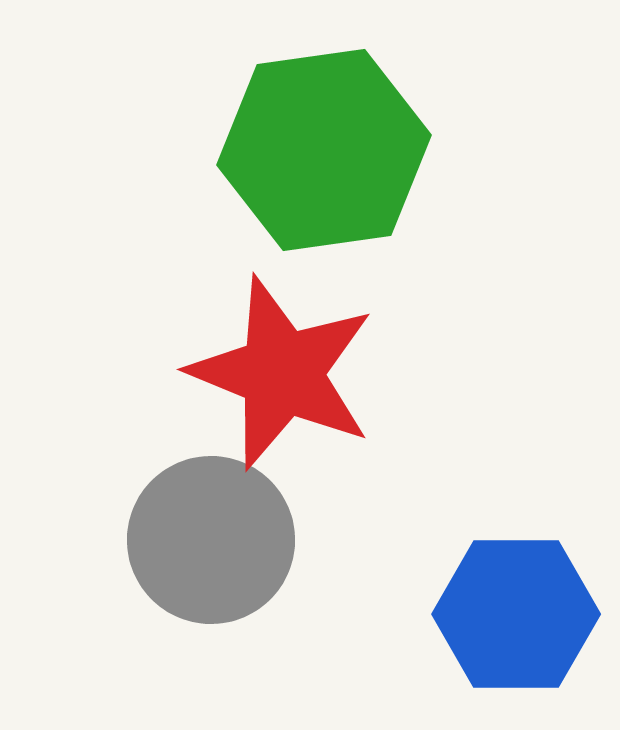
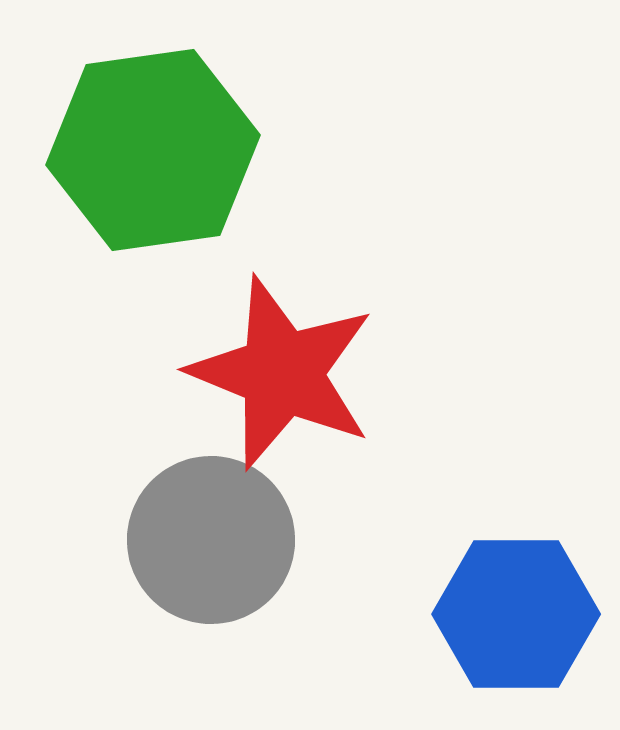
green hexagon: moved 171 px left
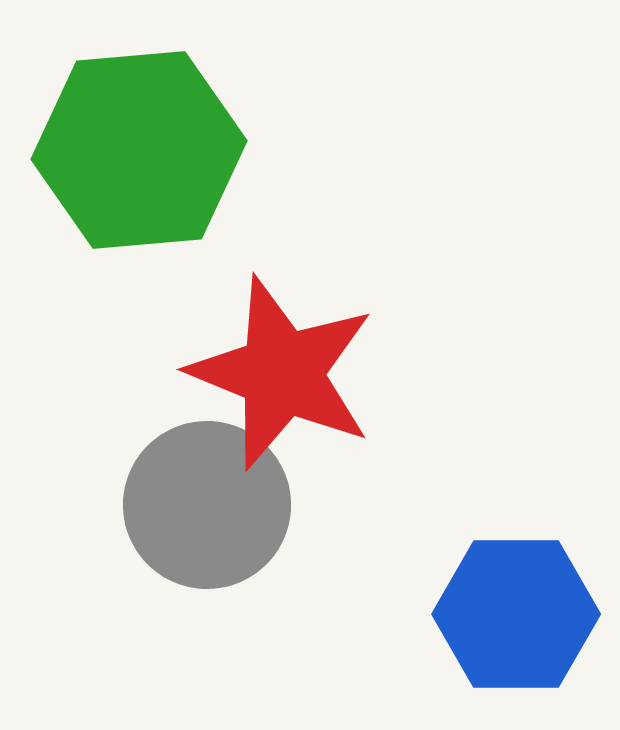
green hexagon: moved 14 px left; rotated 3 degrees clockwise
gray circle: moved 4 px left, 35 px up
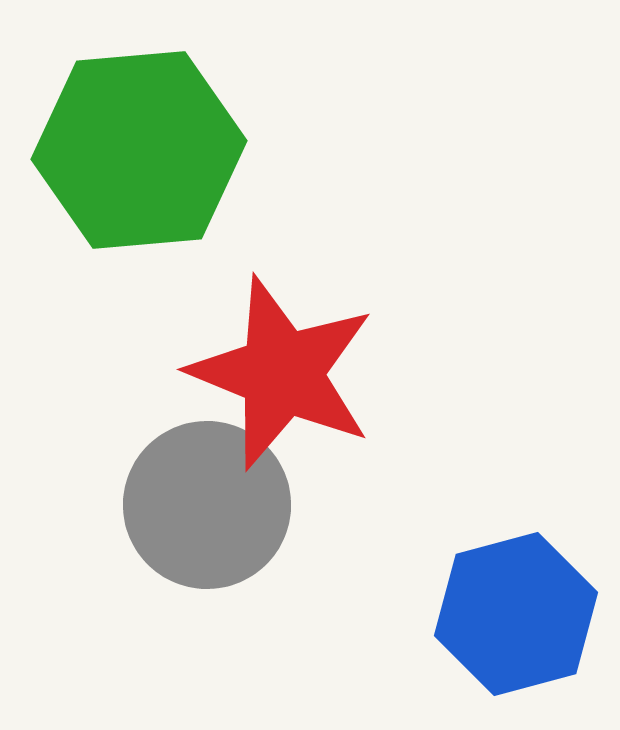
blue hexagon: rotated 15 degrees counterclockwise
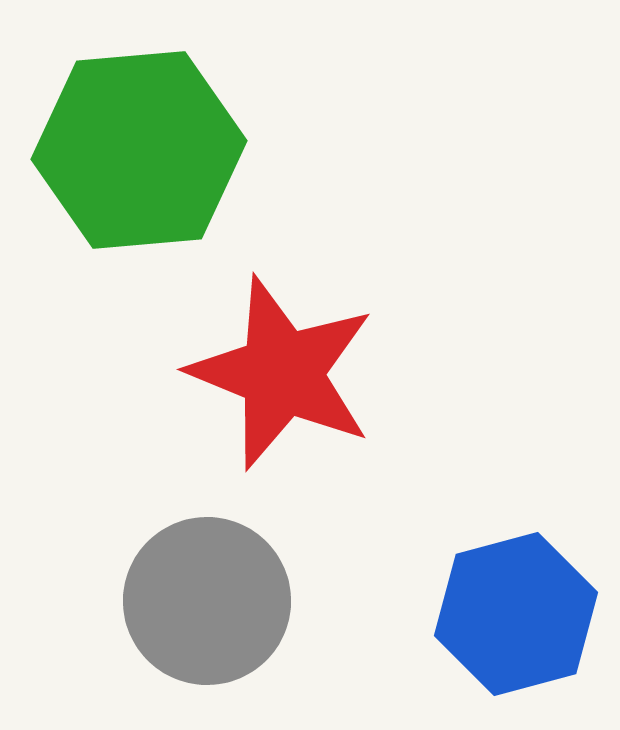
gray circle: moved 96 px down
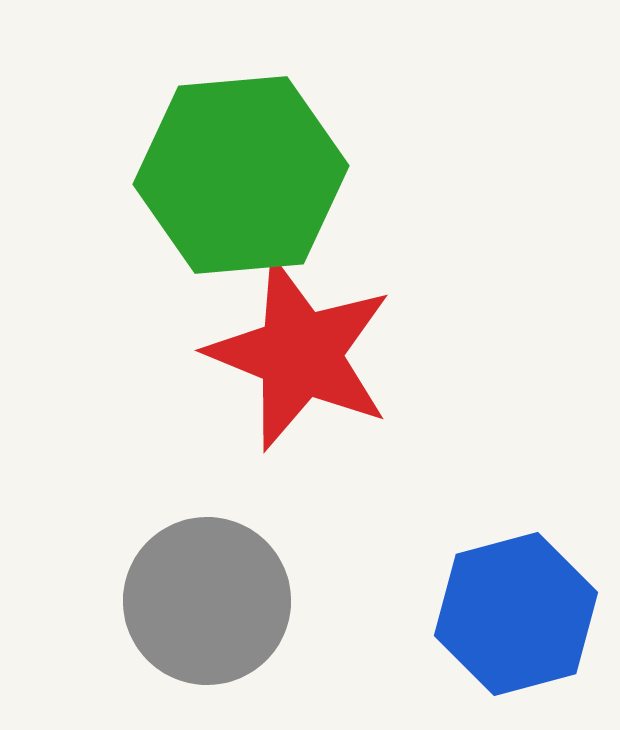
green hexagon: moved 102 px right, 25 px down
red star: moved 18 px right, 19 px up
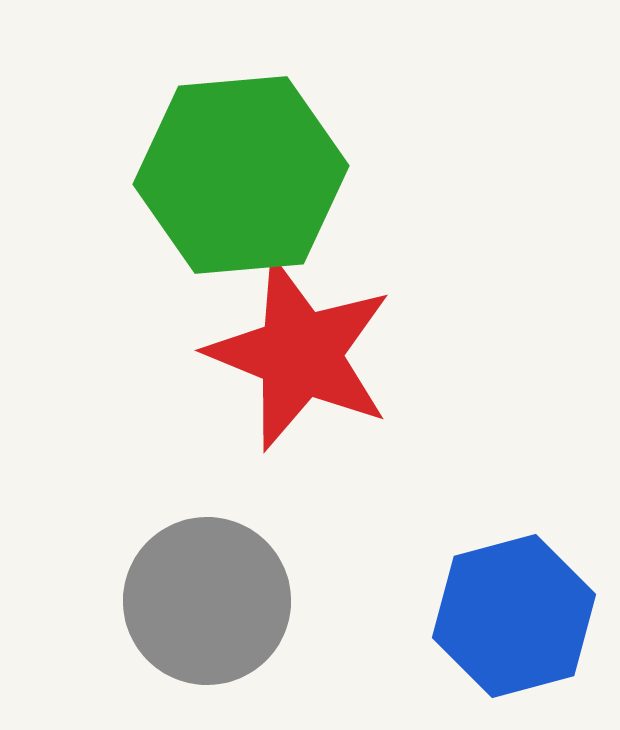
blue hexagon: moved 2 px left, 2 px down
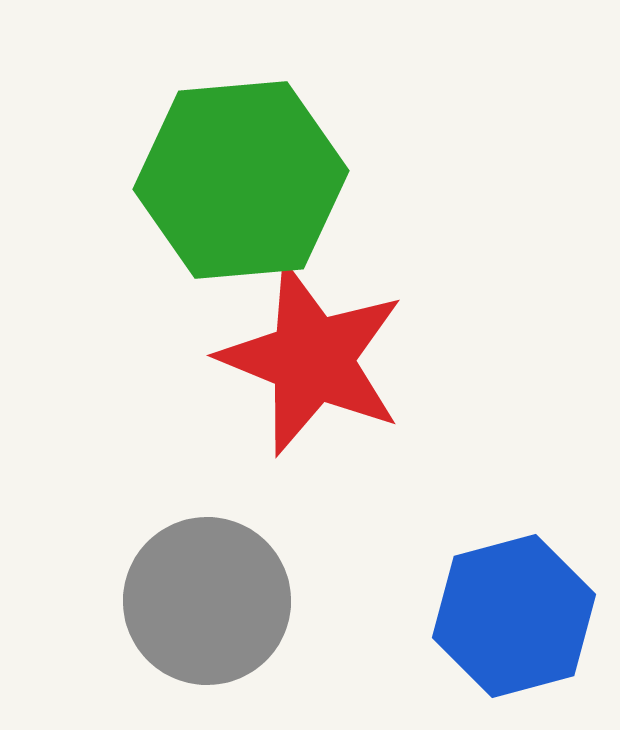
green hexagon: moved 5 px down
red star: moved 12 px right, 5 px down
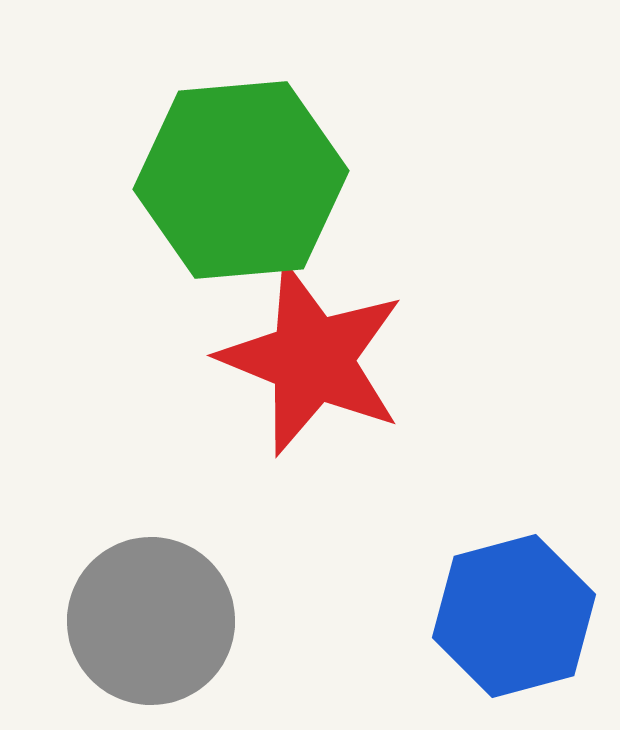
gray circle: moved 56 px left, 20 px down
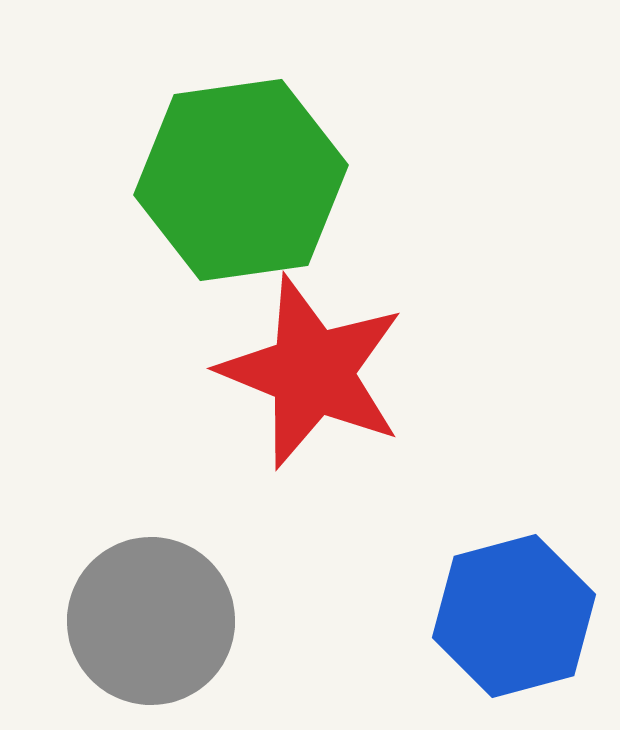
green hexagon: rotated 3 degrees counterclockwise
red star: moved 13 px down
